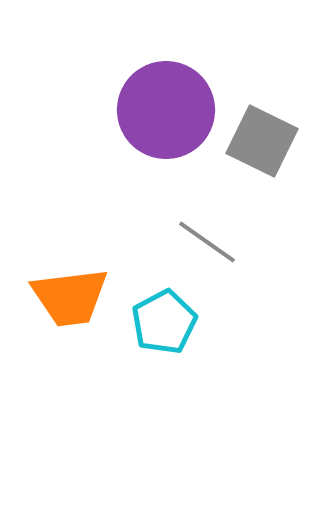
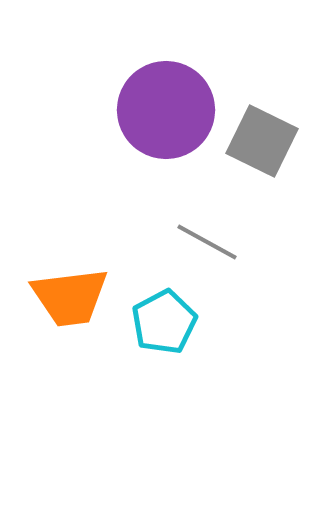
gray line: rotated 6 degrees counterclockwise
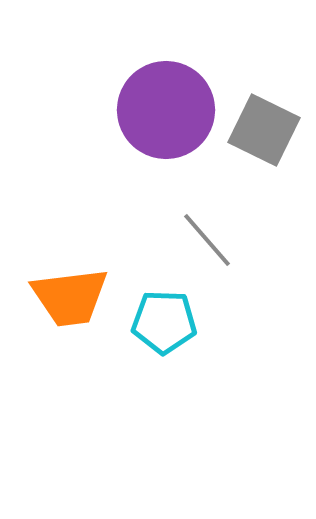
gray square: moved 2 px right, 11 px up
gray line: moved 2 px up; rotated 20 degrees clockwise
cyan pentagon: rotated 30 degrees clockwise
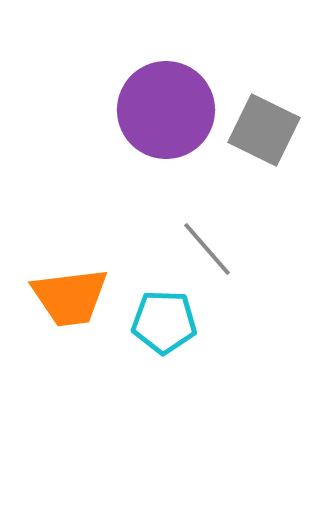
gray line: moved 9 px down
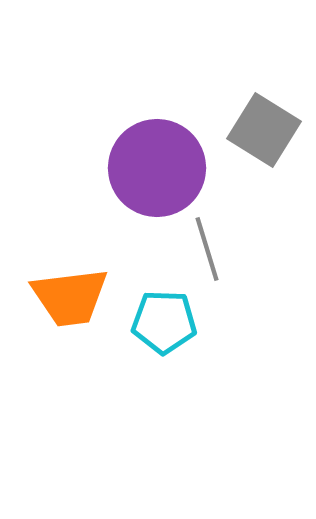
purple circle: moved 9 px left, 58 px down
gray square: rotated 6 degrees clockwise
gray line: rotated 24 degrees clockwise
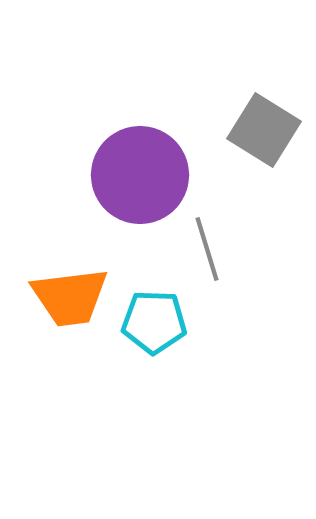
purple circle: moved 17 px left, 7 px down
cyan pentagon: moved 10 px left
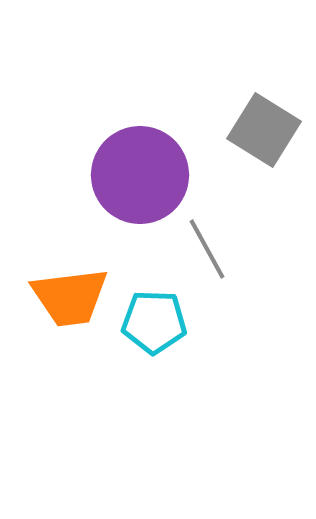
gray line: rotated 12 degrees counterclockwise
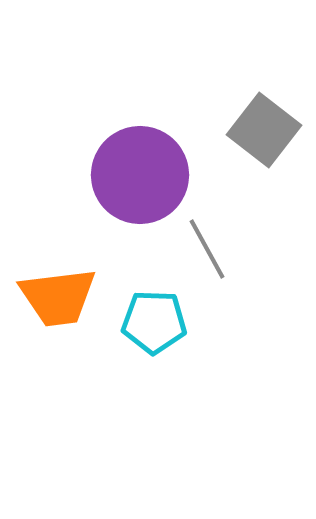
gray square: rotated 6 degrees clockwise
orange trapezoid: moved 12 px left
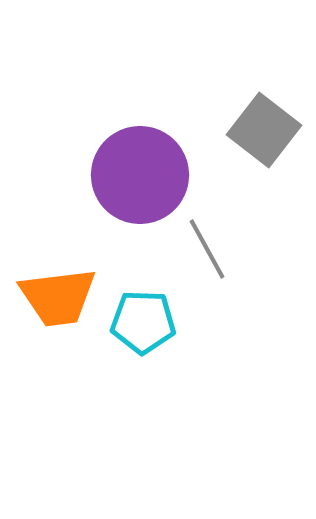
cyan pentagon: moved 11 px left
